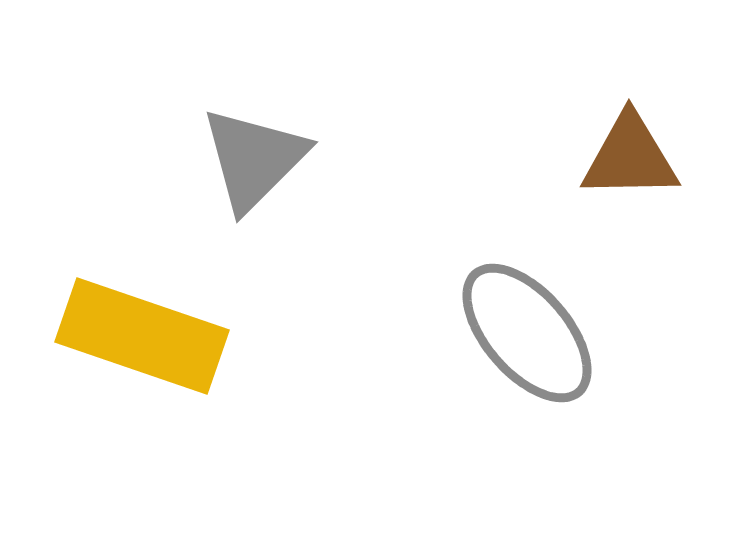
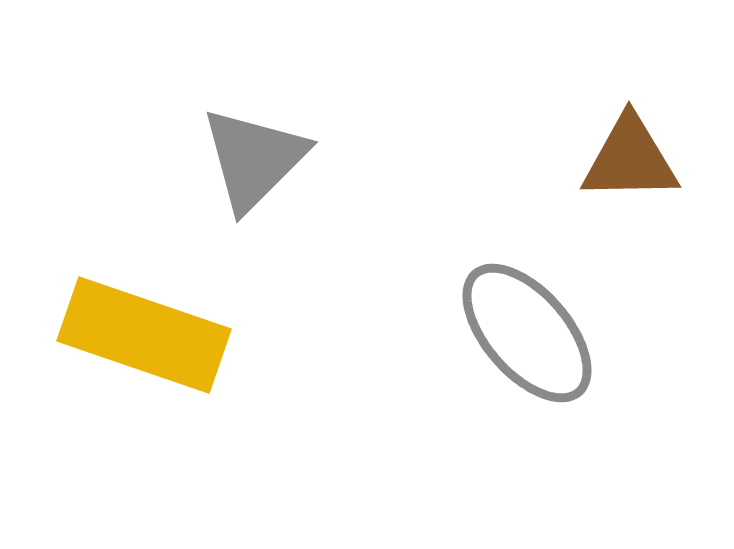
brown triangle: moved 2 px down
yellow rectangle: moved 2 px right, 1 px up
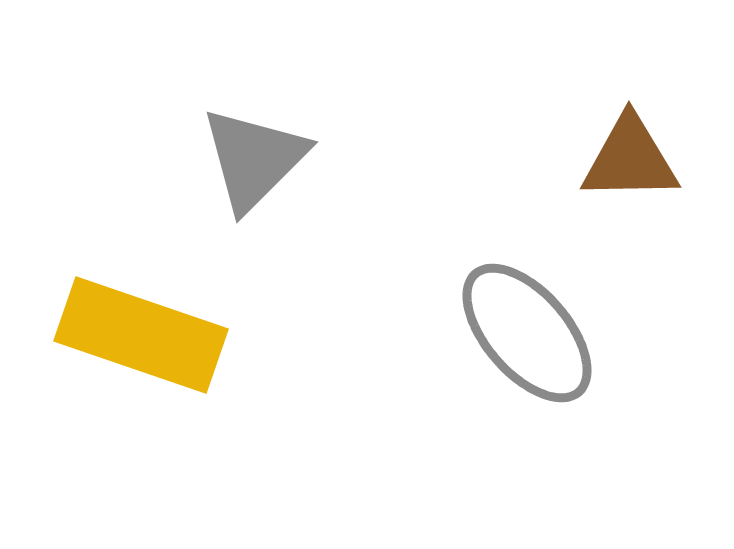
yellow rectangle: moved 3 px left
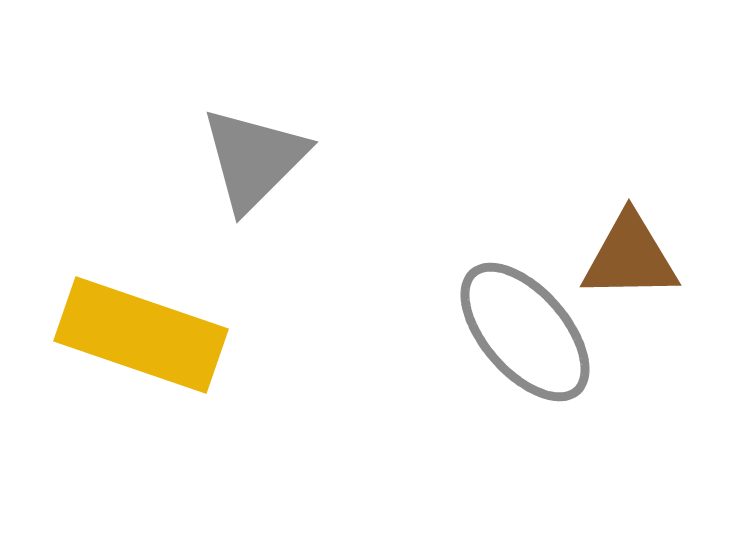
brown triangle: moved 98 px down
gray ellipse: moved 2 px left, 1 px up
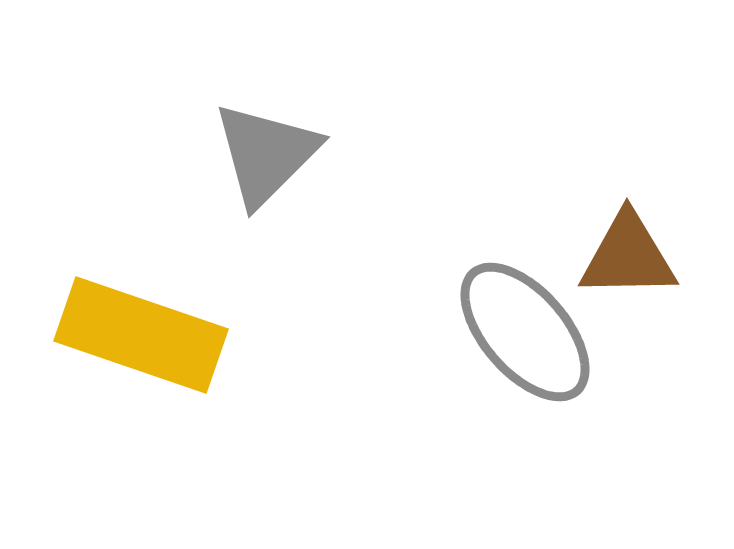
gray triangle: moved 12 px right, 5 px up
brown triangle: moved 2 px left, 1 px up
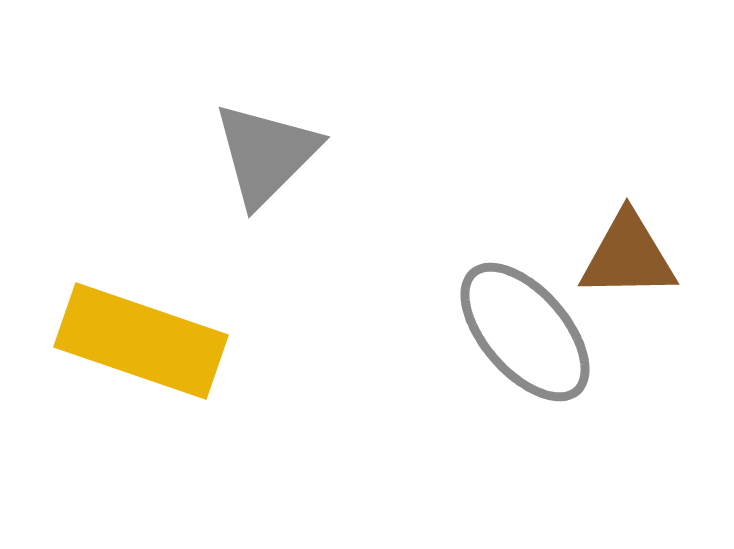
yellow rectangle: moved 6 px down
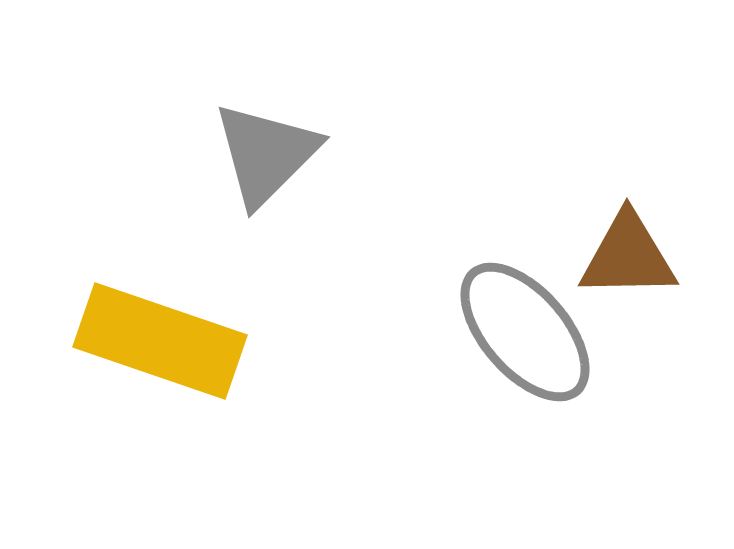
yellow rectangle: moved 19 px right
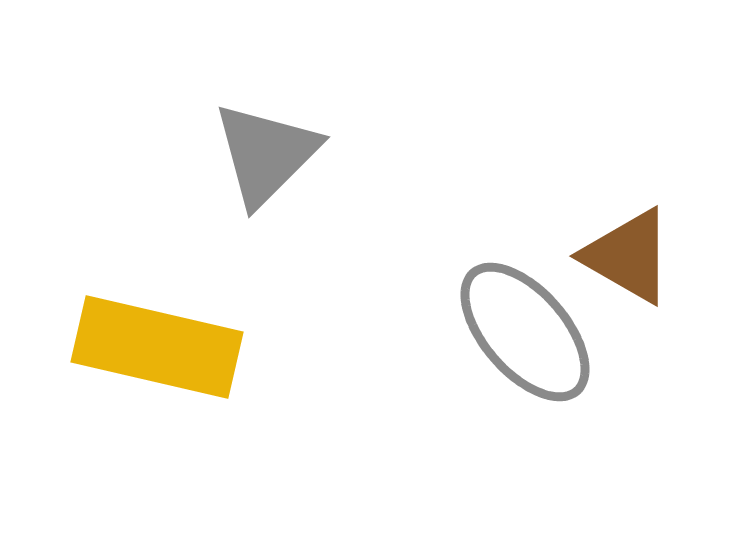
brown triangle: rotated 31 degrees clockwise
yellow rectangle: moved 3 px left, 6 px down; rotated 6 degrees counterclockwise
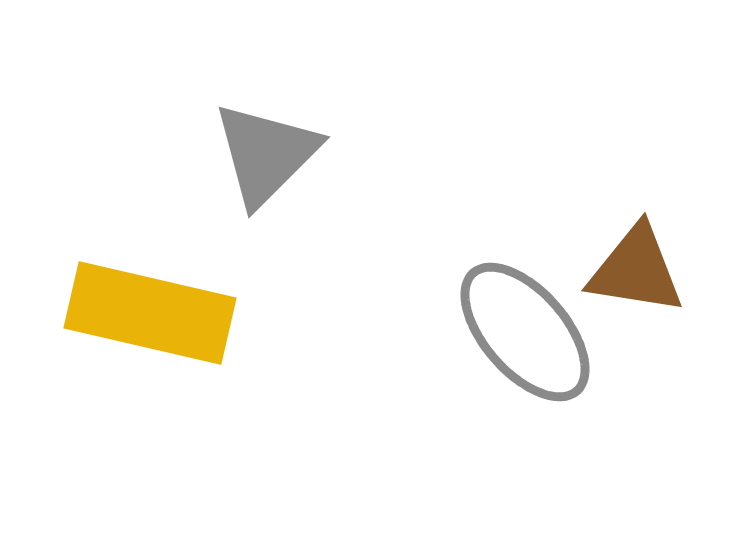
brown triangle: moved 8 px right, 14 px down; rotated 21 degrees counterclockwise
yellow rectangle: moved 7 px left, 34 px up
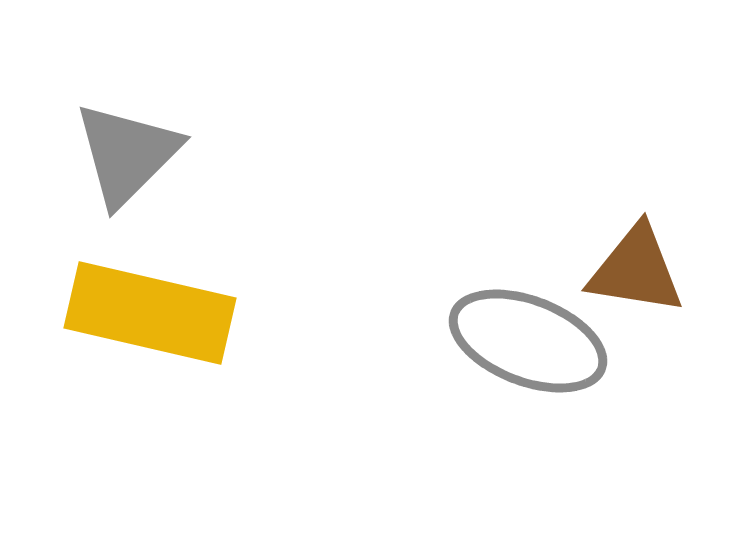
gray triangle: moved 139 px left
gray ellipse: moved 3 px right, 9 px down; rotated 28 degrees counterclockwise
